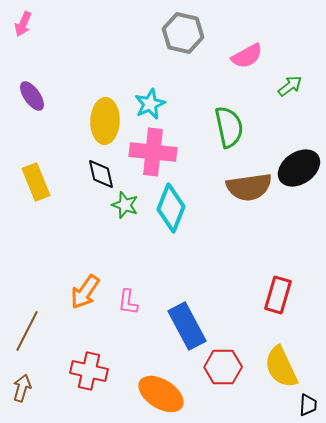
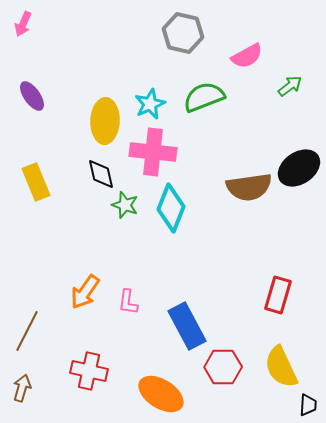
green semicircle: moved 25 px left, 30 px up; rotated 99 degrees counterclockwise
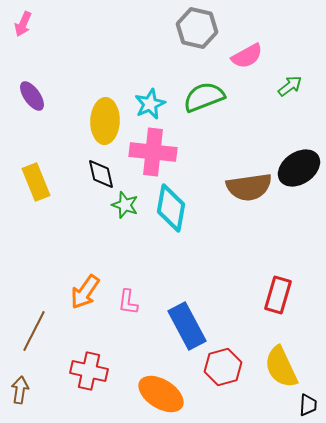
gray hexagon: moved 14 px right, 5 px up
cyan diamond: rotated 12 degrees counterclockwise
brown line: moved 7 px right
red hexagon: rotated 15 degrees counterclockwise
brown arrow: moved 2 px left, 2 px down; rotated 8 degrees counterclockwise
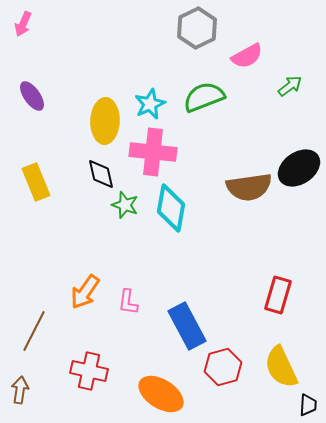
gray hexagon: rotated 21 degrees clockwise
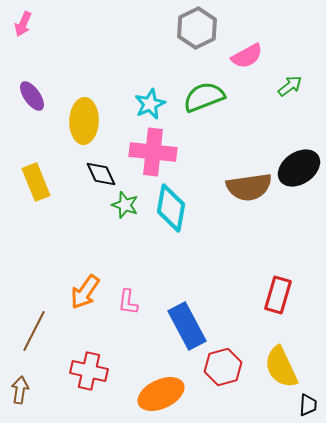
yellow ellipse: moved 21 px left
black diamond: rotated 12 degrees counterclockwise
orange ellipse: rotated 57 degrees counterclockwise
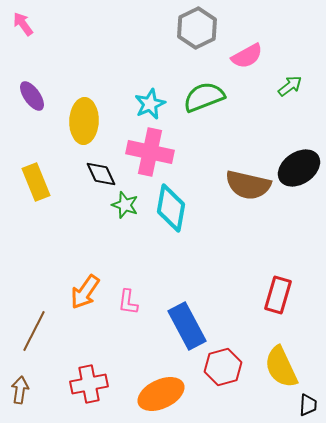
pink arrow: rotated 120 degrees clockwise
pink cross: moved 3 px left; rotated 6 degrees clockwise
brown semicircle: moved 1 px left, 2 px up; rotated 21 degrees clockwise
red cross: moved 13 px down; rotated 24 degrees counterclockwise
